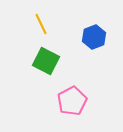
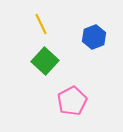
green square: moved 1 px left; rotated 16 degrees clockwise
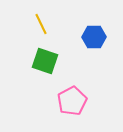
blue hexagon: rotated 20 degrees clockwise
green square: rotated 24 degrees counterclockwise
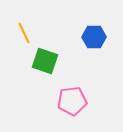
yellow line: moved 17 px left, 9 px down
pink pentagon: rotated 20 degrees clockwise
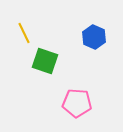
blue hexagon: rotated 25 degrees clockwise
pink pentagon: moved 5 px right, 2 px down; rotated 12 degrees clockwise
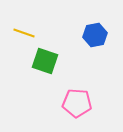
yellow line: rotated 45 degrees counterclockwise
blue hexagon: moved 1 px right, 2 px up; rotated 25 degrees clockwise
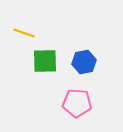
blue hexagon: moved 11 px left, 27 px down
green square: rotated 20 degrees counterclockwise
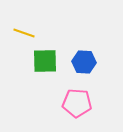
blue hexagon: rotated 15 degrees clockwise
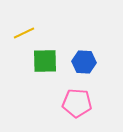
yellow line: rotated 45 degrees counterclockwise
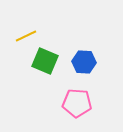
yellow line: moved 2 px right, 3 px down
green square: rotated 24 degrees clockwise
